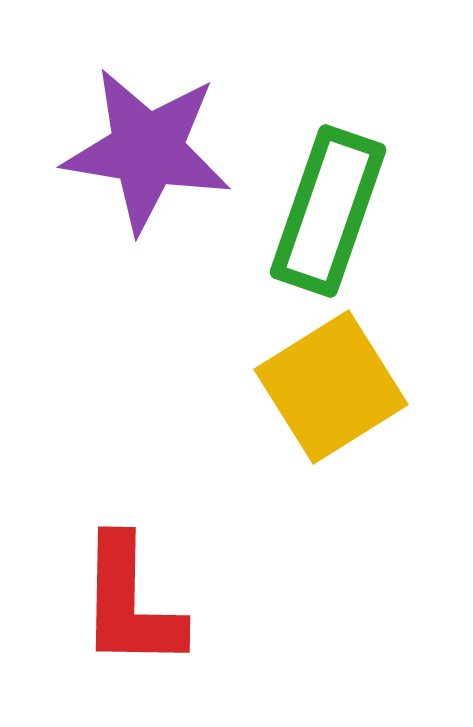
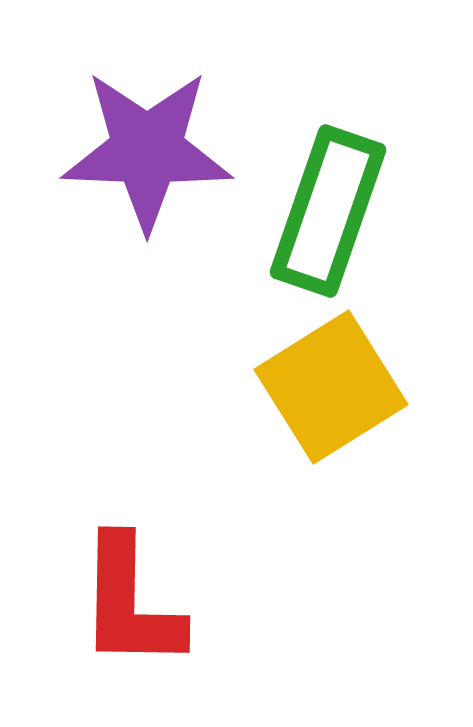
purple star: rotated 7 degrees counterclockwise
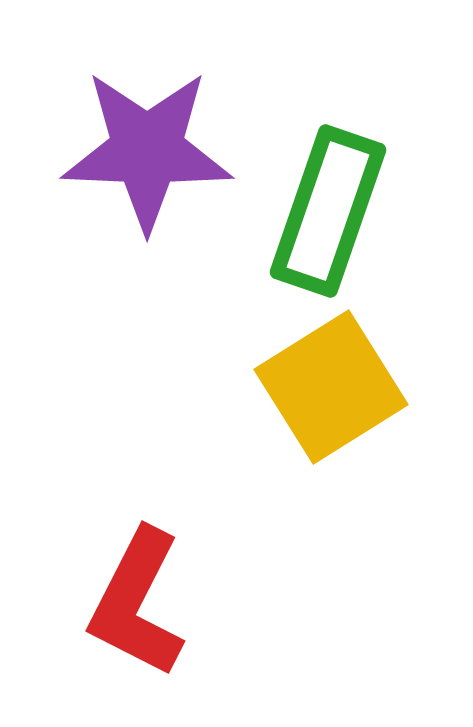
red L-shape: moved 7 px right; rotated 26 degrees clockwise
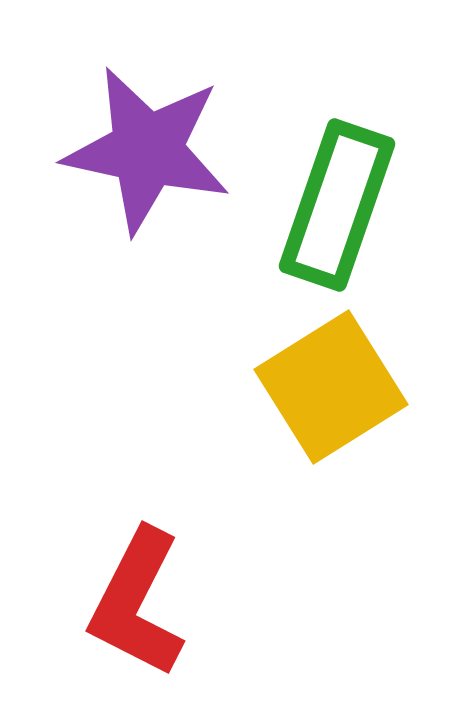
purple star: rotated 10 degrees clockwise
green rectangle: moved 9 px right, 6 px up
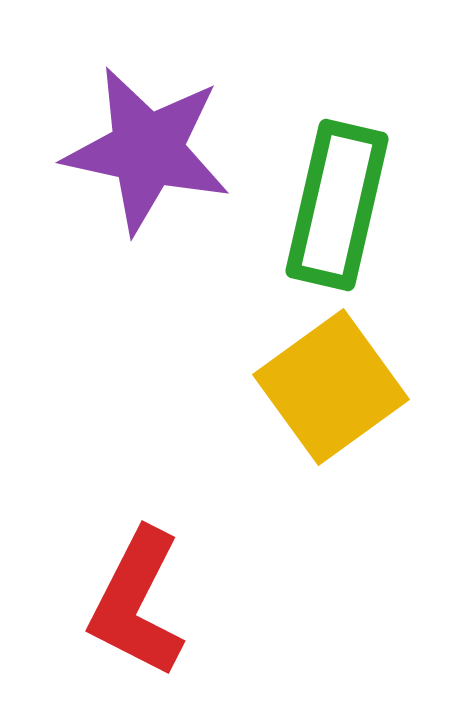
green rectangle: rotated 6 degrees counterclockwise
yellow square: rotated 4 degrees counterclockwise
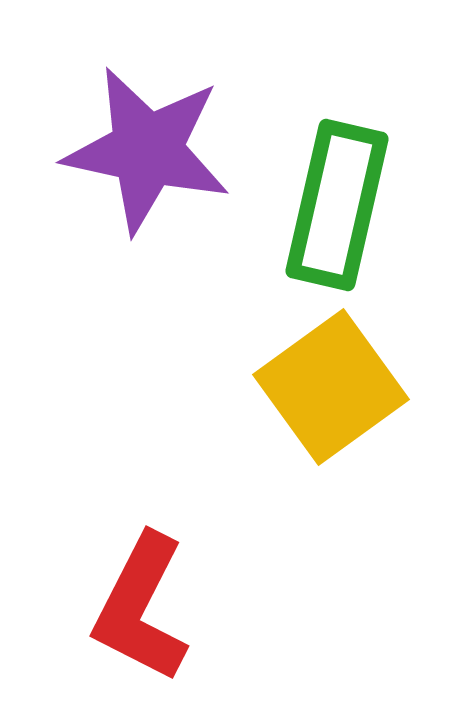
red L-shape: moved 4 px right, 5 px down
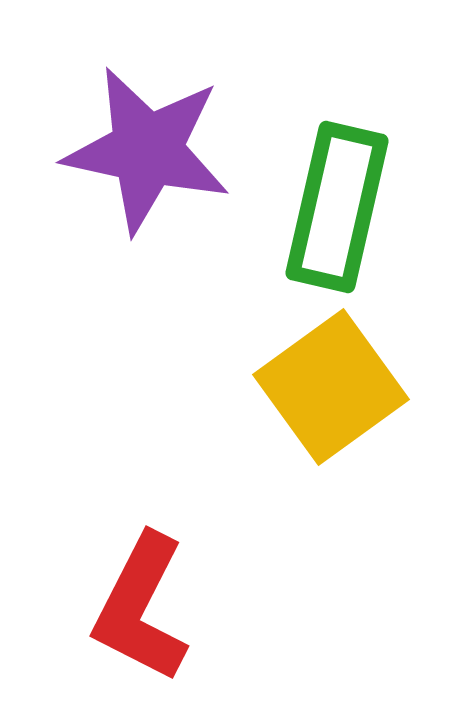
green rectangle: moved 2 px down
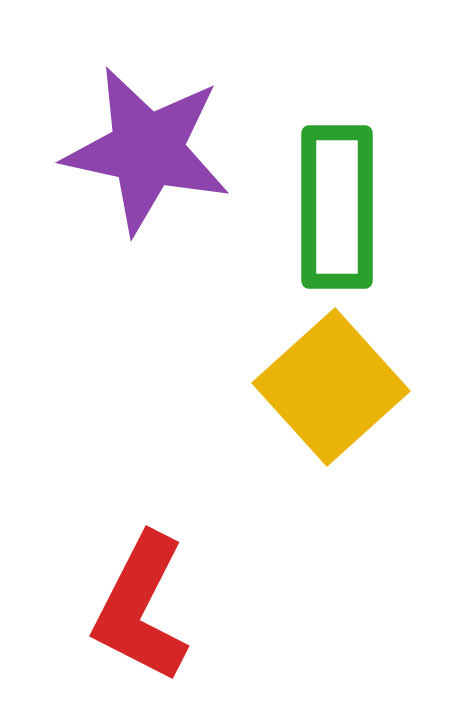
green rectangle: rotated 13 degrees counterclockwise
yellow square: rotated 6 degrees counterclockwise
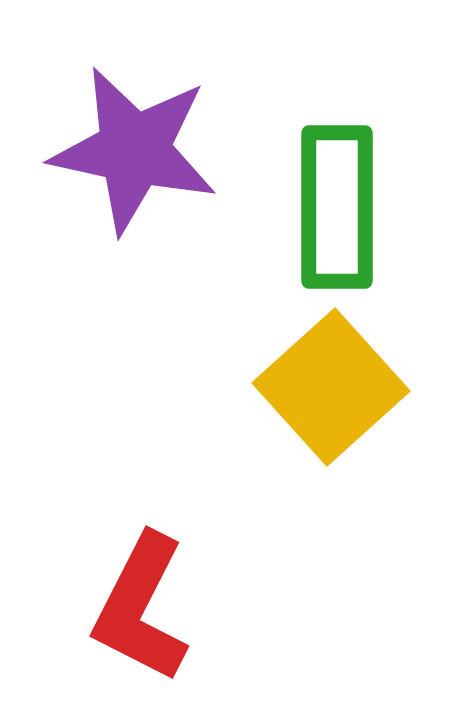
purple star: moved 13 px left
